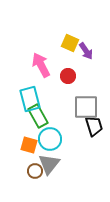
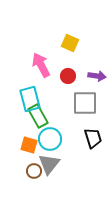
purple arrow: moved 11 px right, 25 px down; rotated 48 degrees counterclockwise
gray square: moved 1 px left, 4 px up
black trapezoid: moved 1 px left, 12 px down
brown circle: moved 1 px left
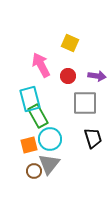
orange square: rotated 30 degrees counterclockwise
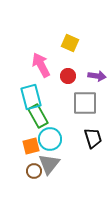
cyan rectangle: moved 1 px right, 2 px up
orange square: moved 2 px right, 1 px down
